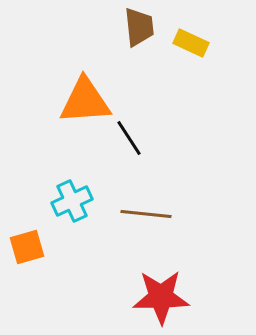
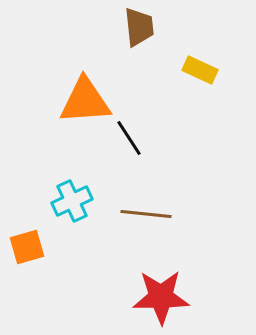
yellow rectangle: moved 9 px right, 27 px down
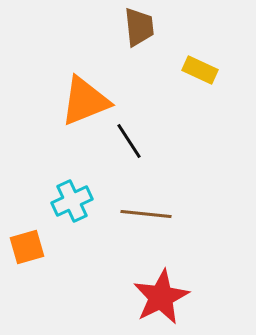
orange triangle: rotated 18 degrees counterclockwise
black line: moved 3 px down
red star: rotated 26 degrees counterclockwise
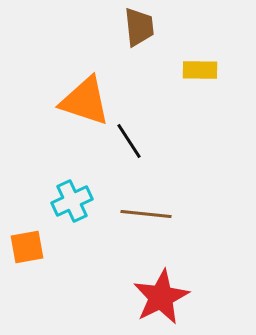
yellow rectangle: rotated 24 degrees counterclockwise
orange triangle: rotated 40 degrees clockwise
orange square: rotated 6 degrees clockwise
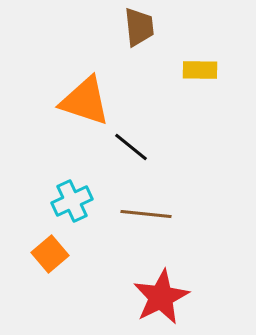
black line: moved 2 px right, 6 px down; rotated 18 degrees counterclockwise
orange square: moved 23 px right, 7 px down; rotated 30 degrees counterclockwise
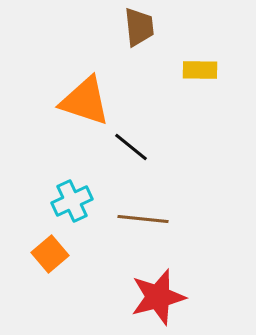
brown line: moved 3 px left, 5 px down
red star: moved 3 px left; rotated 12 degrees clockwise
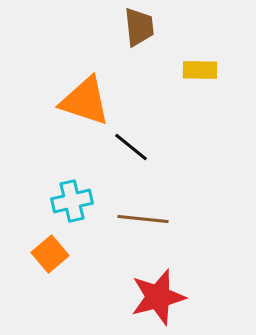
cyan cross: rotated 12 degrees clockwise
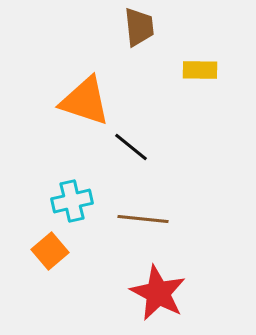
orange square: moved 3 px up
red star: moved 4 px up; rotated 30 degrees counterclockwise
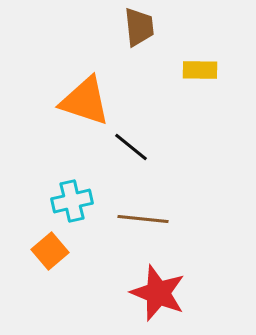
red star: rotated 6 degrees counterclockwise
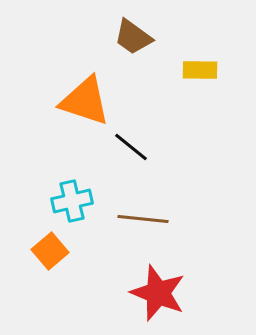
brown trapezoid: moved 6 px left, 10 px down; rotated 132 degrees clockwise
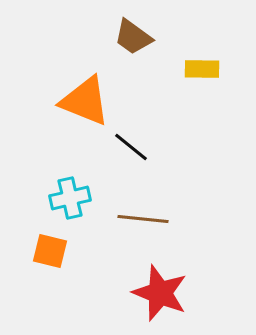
yellow rectangle: moved 2 px right, 1 px up
orange triangle: rotated 4 degrees clockwise
cyan cross: moved 2 px left, 3 px up
orange square: rotated 36 degrees counterclockwise
red star: moved 2 px right
